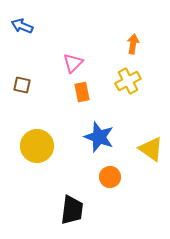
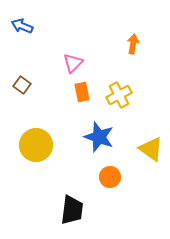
yellow cross: moved 9 px left, 14 px down
brown square: rotated 24 degrees clockwise
yellow circle: moved 1 px left, 1 px up
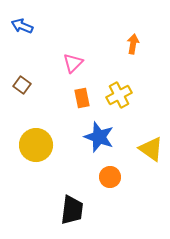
orange rectangle: moved 6 px down
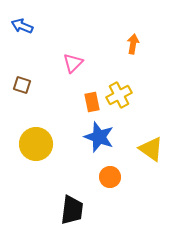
brown square: rotated 18 degrees counterclockwise
orange rectangle: moved 10 px right, 4 px down
yellow circle: moved 1 px up
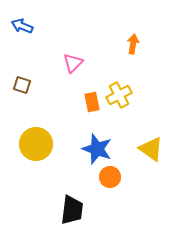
blue star: moved 2 px left, 12 px down
